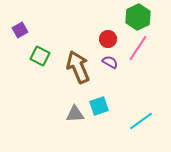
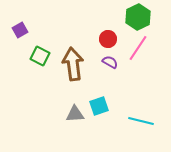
brown arrow: moved 5 px left, 3 px up; rotated 16 degrees clockwise
cyan line: rotated 50 degrees clockwise
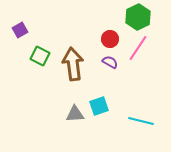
red circle: moved 2 px right
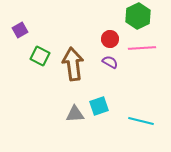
green hexagon: moved 1 px up
pink line: moved 4 px right; rotated 52 degrees clockwise
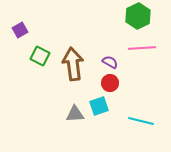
red circle: moved 44 px down
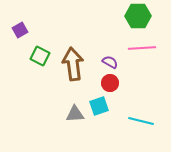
green hexagon: rotated 25 degrees clockwise
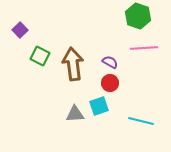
green hexagon: rotated 20 degrees clockwise
purple square: rotated 14 degrees counterclockwise
pink line: moved 2 px right
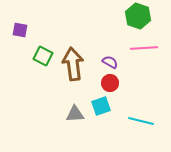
purple square: rotated 35 degrees counterclockwise
green square: moved 3 px right
cyan square: moved 2 px right
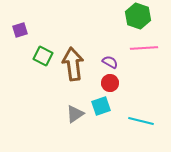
purple square: rotated 28 degrees counterclockwise
gray triangle: rotated 30 degrees counterclockwise
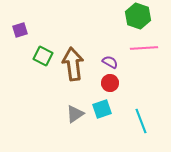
cyan square: moved 1 px right, 3 px down
cyan line: rotated 55 degrees clockwise
